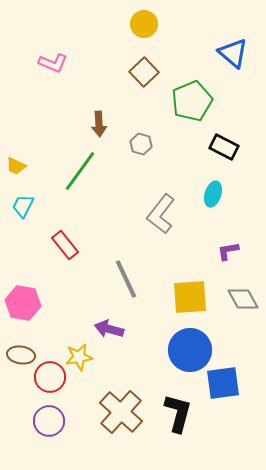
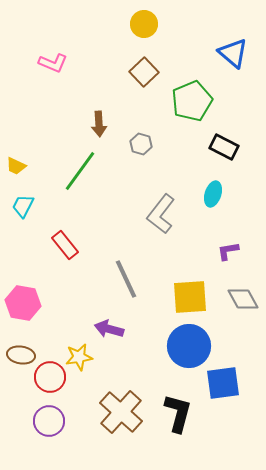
blue circle: moved 1 px left, 4 px up
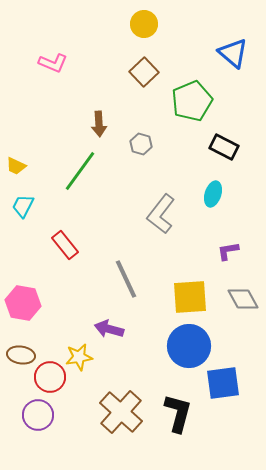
purple circle: moved 11 px left, 6 px up
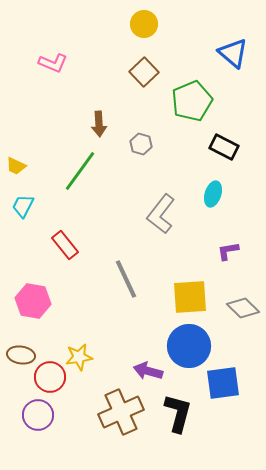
gray diamond: moved 9 px down; rotated 16 degrees counterclockwise
pink hexagon: moved 10 px right, 2 px up
purple arrow: moved 39 px right, 42 px down
brown cross: rotated 24 degrees clockwise
